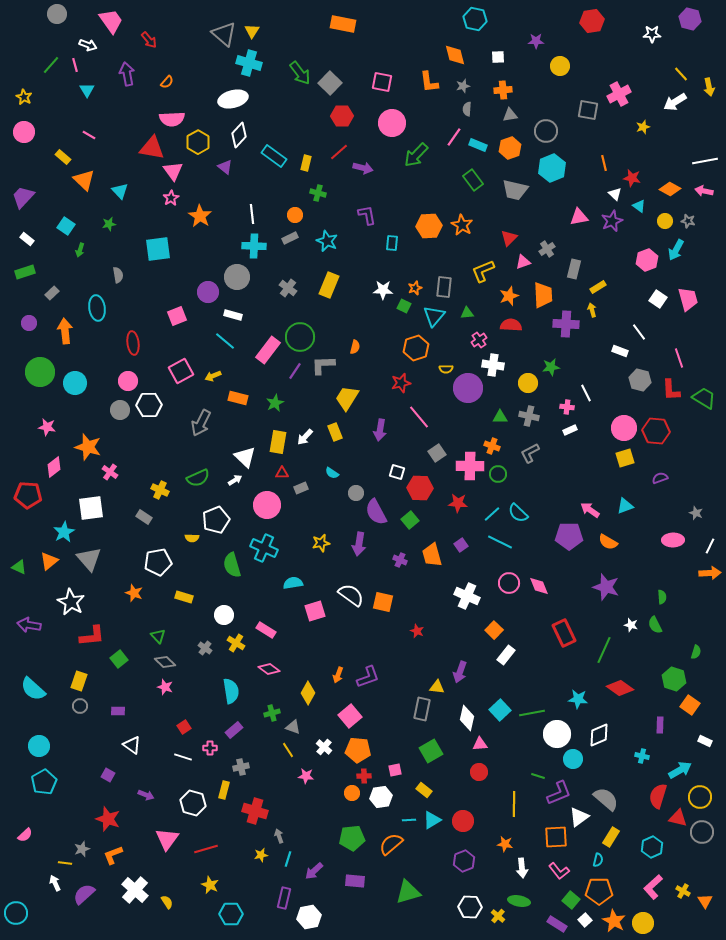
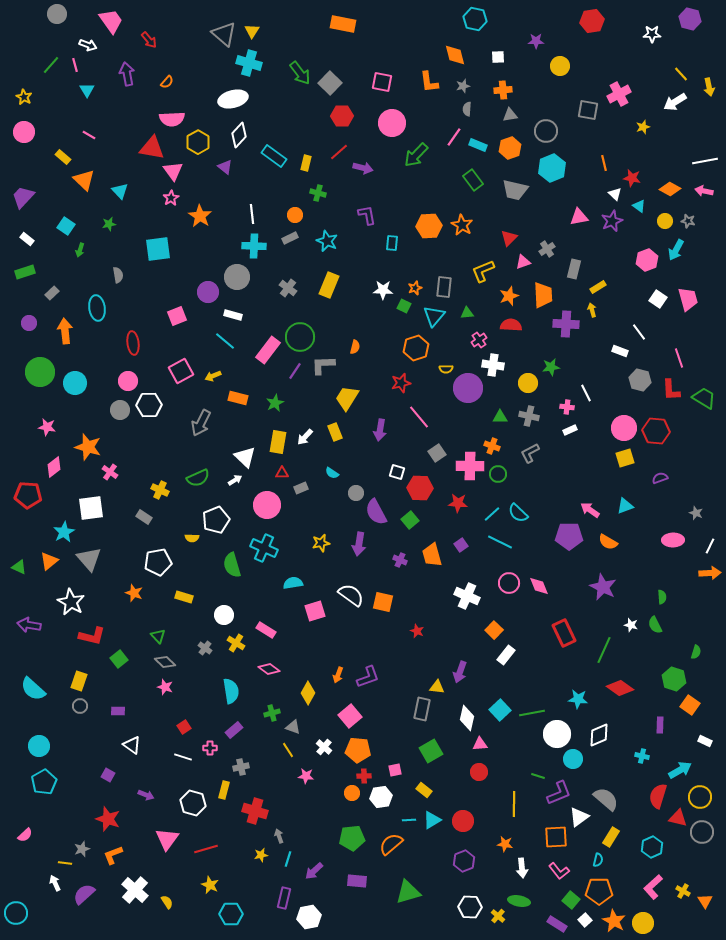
purple star at (606, 587): moved 3 px left; rotated 8 degrees clockwise
red L-shape at (92, 636): rotated 20 degrees clockwise
purple rectangle at (355, 881): moved 2 px right
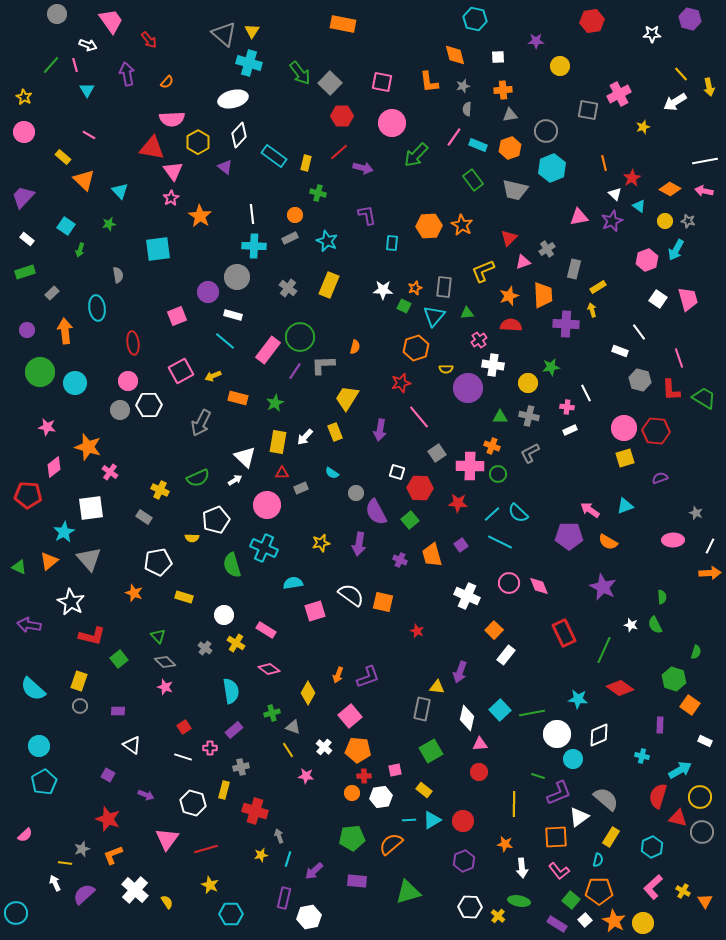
red star at (632, 178): rotated 30 degrees clockwise
purple circle at (29, 323): moved 2 px left, 7 px down
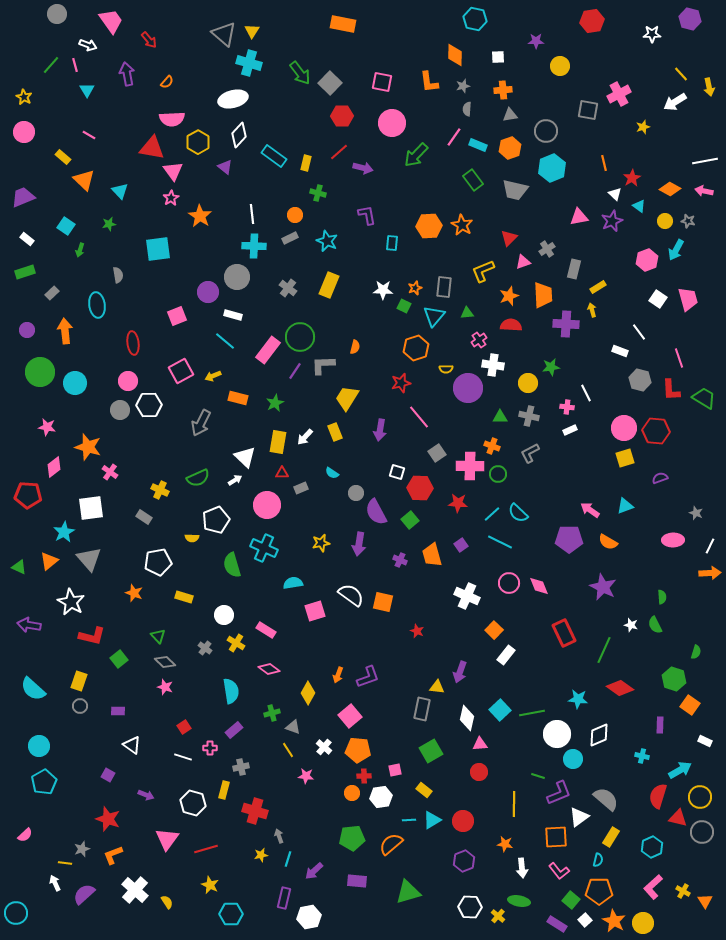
orange diamond at (455, 55): rotated 15 degrees clockwise
purple trapezoid at (23, 197): rotated 25 degrees clockwise
cyan ellipse at (97, 308): moved 3 px up
purple pentagon at (569, 536): moved 3 px down
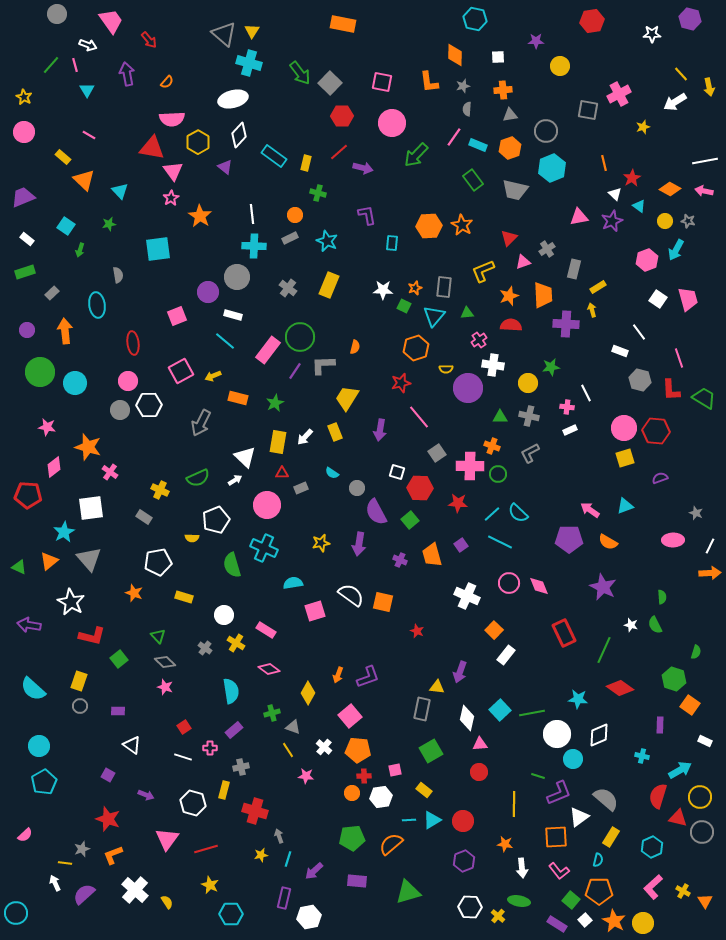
gray circle at (356, 493): moved 1 px right, 5 px up
